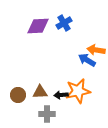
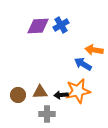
blue cross: moved 3 px left, 2 px down
orange arrow: moved 2 px left
blue arrow: moved 4 px left, 4 px down
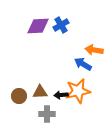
brown circle: moved 1 px right, 1 px down
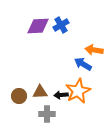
orange star: rotated 15 degrees counterclockwise
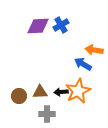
black arrow: moved 3 px up
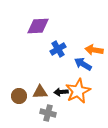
blue cross: moved 3 px left, 24 px down
gray cross: moved 1 px right, 1 px up; rotated 14 degrees clockwise
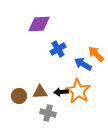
purple diamond: moved 1 px right, 2 px up
orange arrow: moved 2 px right, 4 px down; rotated 36 degrees clockwise
orange star: rotated 15 degrees counterclockwise
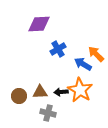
orange star: moved 2 px right, 1 px up
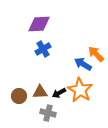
blue cross: moved 15 px left
black arrow: moved 2 px left, 1 px down; rotated 24 degrees counterclockwise
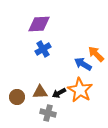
brown circle: moved 2 px left, 1 px down
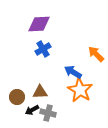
blue arrow: moved 10 px left, 8 px down
black arrow: moved 27 px left, 17 px down
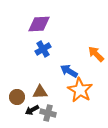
blue arrow: moved 4 px left, 1 px up
